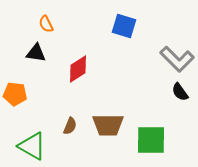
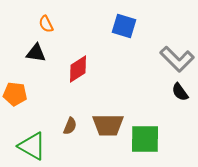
green square: moved 6 px left, 1 px up
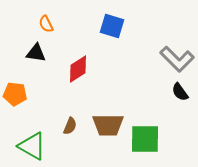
blue square: moved 12 px left
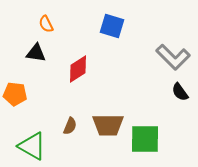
gray L-shape: moved 4 px left, 2 px up
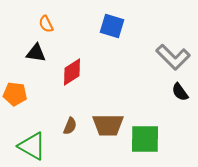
red diamond: moved 6 px left, 3 px down
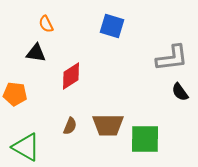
gray L-shape: moved 1 px left, 1 px down; rotated 52 degrees counterclockwise
red diamond: moved 1 px left, 4 px down
green triangle: moved 6 px left, 1 px down
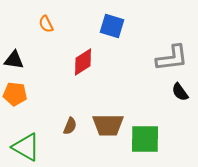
black triangle: moved 22 px left, 7 px down
red diamond: moved 12 px right, 14 px up
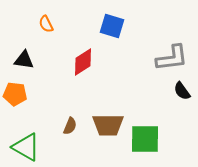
black triangle: moved 10 px right
black semicircle: moved 2 px right, 1 px up
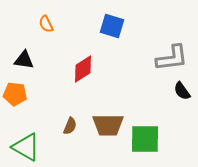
red diamond: moved 7 px down
